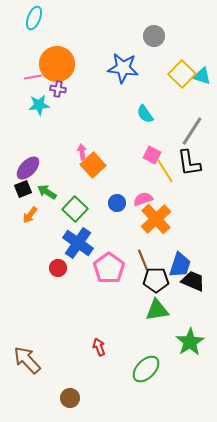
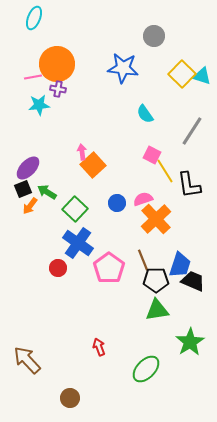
black L-shape: moved 22 px down
orange arrow: moved 9 px up
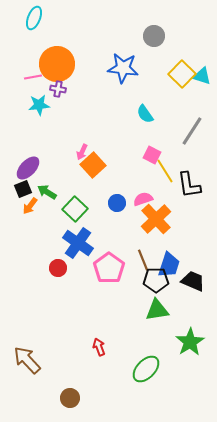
pink arrow: rotated 147 degrees counterclockwise
blue trapezoid: moved 11 px left
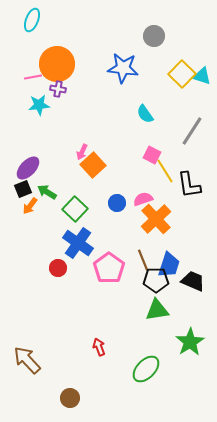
cyan ellipse: moved 2 px left, 2 px down
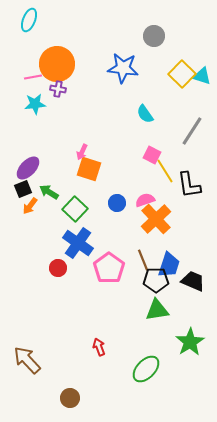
cyan ellipse: moved 3 px left
cyan star: moved 4 px left, 1 px up
orange square: moved 4 px left, 4 px down; rotated 30 degrees counterclockwise
green arrow: moved 2 px right
pink semicircle: moved 2 px right, 1 px down
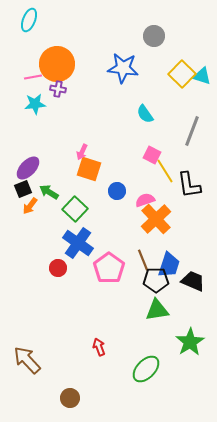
gray line: rotated 12 degrees counterclockwise
blue circle: moved 12 px up
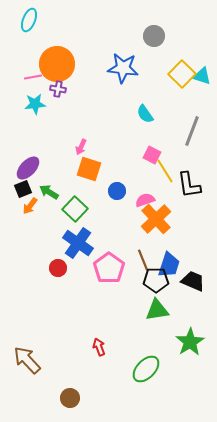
pink arrow: moved 1 px left, 5 px up
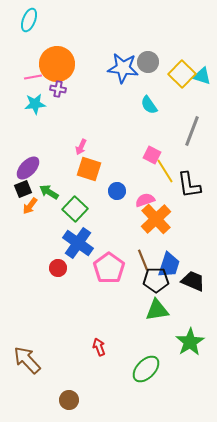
gray circle: moved 6 px left, 26 px down
cyan semicircle: moved 4 px right, 9 px up
brown circle: moved 1 px left, 2 px down
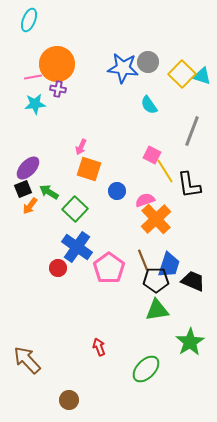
blue cross: moved 1 px left, 4 px down
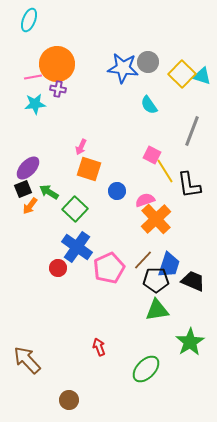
brown line: rotated 65 degrees clockwise
pink pentagon: rotated 12 degrees clockwise
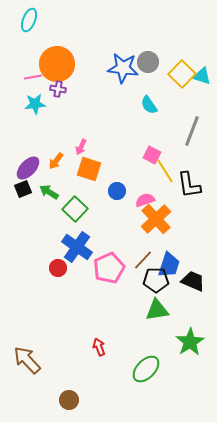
orange arrow: moved 26 px right, 45 px up
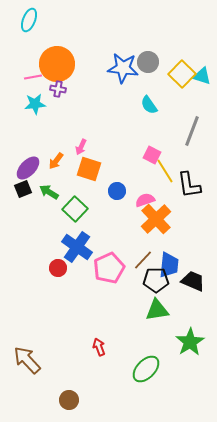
blue trapezoid: rotated 12 degrees counterclockwise
